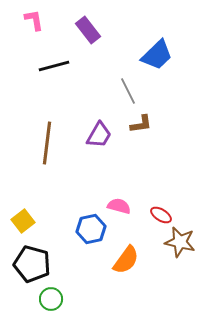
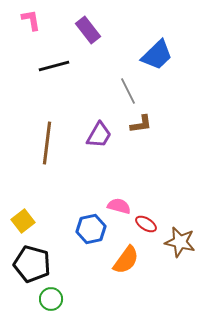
pink L-shape: moved 3 px left
red ellipse: moved 15 px left, 9 px down
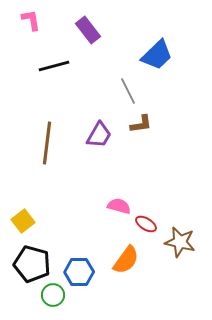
blue hexagon: moved 12 px left, 43 px down; rotated 12 degrees clockwise
green circle: moved 2 px right, 4 px up
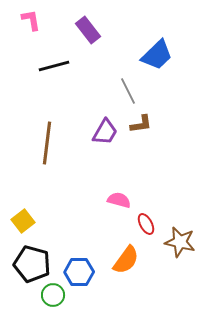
purple trapezoid: moved 6 px right, 3 px up
pink semicircle: moved 6 px up
red ellipse: rotated 30 degrees clockwise
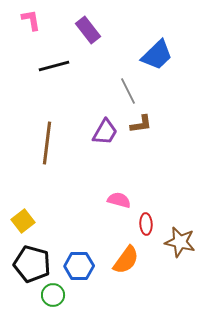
red ellipse: rotated 25 degrees clockwise
blue hexagon: moved 6 px up
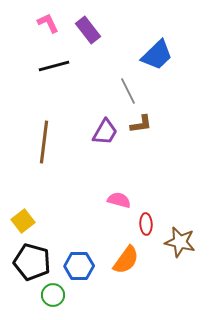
pink L-shape: moved 17 px right, 3 px down; rotated 15 degrees counterclockwise
brown line: moved 3 px left, 1 px up
black pentagon: moved 2 px up
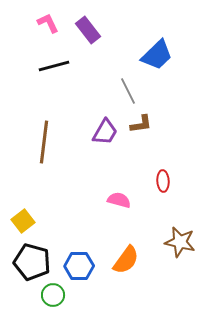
red ellipse: moved 17 px right, 43 px up
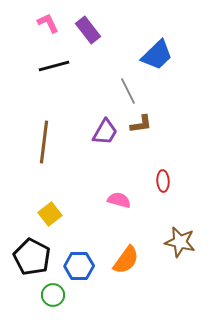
yellow square: moved 27 px right, 7 px up
black pentagon: moved 5 px up; rotated 12 degrees clockwise
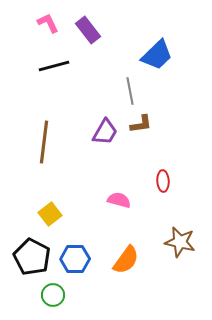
gray line: moved 2 px right; rotated 16 degrees clockwise
blue hexagon: moved 4 px left, 7 px up
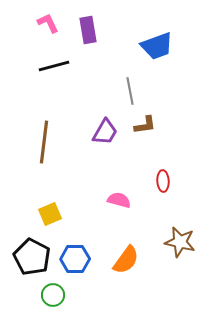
purple rectangle: rotated 28 degrees clockwise
blue trapezoid: moved 9 px up; rotated 24 degrees clockwise
brown L-shape: moved 4 px right, 1 px down
yellow square: rotated 15 degrees clockwise
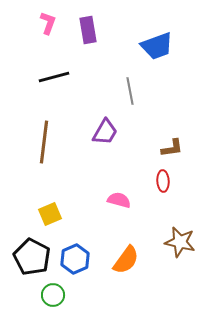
pink L-shape: rotated 45 degrees clockwise
black line: moved 11 px down
brown L-shape: moved 27 px right, 23 px down
blue hexagon: rotated 24 degrees counterclockwise
